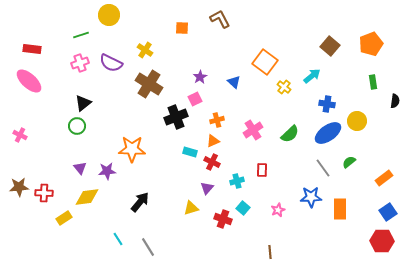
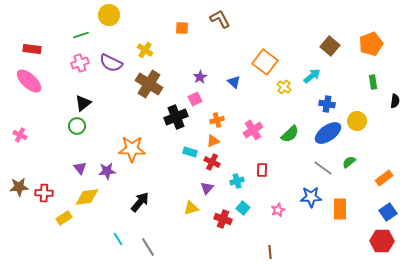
gray line at (323, 168): rotated 18 degrees counterclockwise
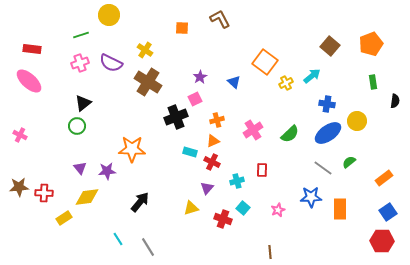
brown cross at (149, 84): moved 1 px left, 2 px up
yellow cross at (284, 87): moved 2 px right, 4 px up; rotated 24 degrees clockwise
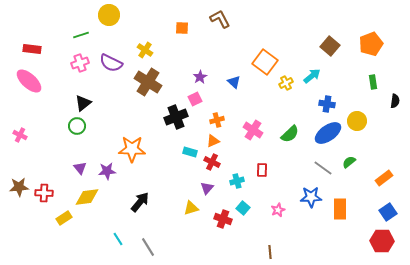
pink cross at (253, 130): rotated 24 degrees counterclockwise
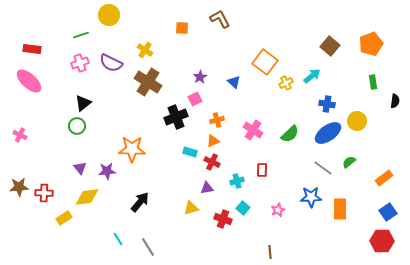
purple triangle at (207, 188): rotated 40 degrees clockwise
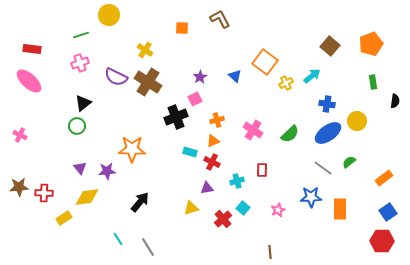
purple semicircle at (111, 63): moved 5 px right, 14 px down
blue triangle at (234, 82): moved 1 px right, 6 px up
red cross at (223, 219): rotated 30 degrees clockwise
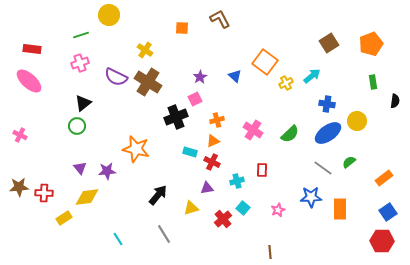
brown square at (330, 46): moved 1 px left, 3 px up; rotated 18 degrees clockwise
orange star at (132, 149): moved 4 px right; rotated 12 degrees clockwise
black arrow at (140, 202): moved 18 px right, 7 px up
gray line at (148, 247): moved 16 px right, 13 px up
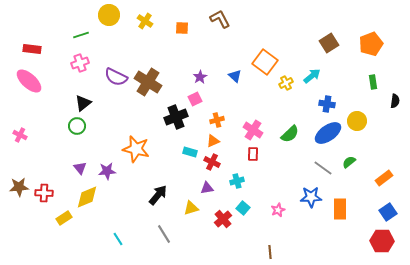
yellow cross at (145, 50): moved 29 px up
red rectangle at (262, 170): moved 9 px left, 16 px up
yellow diamond at (87, 197): rotated 15 degrees counterclockwise
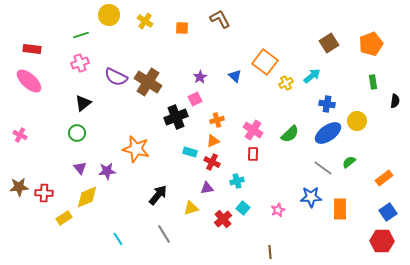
green circle at (77, 126): moved 7 px down
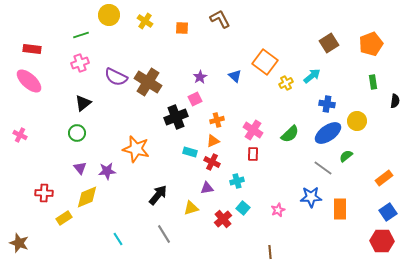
green semicircle at (349, 162): moved 3 px left, 6 px up
brown star at (19, 187): moved 56 px down; rotated 24 degrees clockwise
